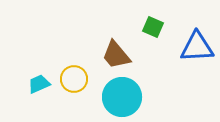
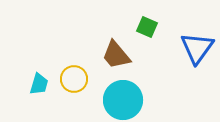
green square: moved 6 px left
blue triangle: moved 1 px down; rotated 51 degrees counterclockwise
cyan trapezoid: rotated 130 degrees clockwise
cyan circle: moved 1 px right, 3 px down
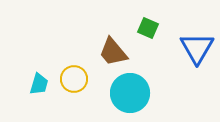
green square: moved 1 px right, 1 px down
blue triangle: rotated 6 degrees counterclockwise
brown trapezoid: moved 3 px left, 3 px up
cyan circle: moved 7 px right, 7 px up
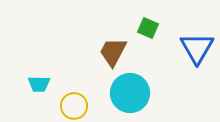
brown trapezoid: rotated 68 degrees clockwise
yellow circle: moved 27 px down
cyan trapezoid: rotated 75 degrees clockwise
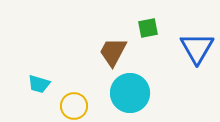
green square: rotated 35 degrees counterclockwise
cyan trapezoid: rotated 15 degrees clockwise
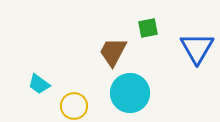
cyan trapezoid: rotated 20 degrees clockwise
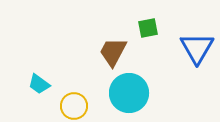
cyan circle: moved 1 px left
